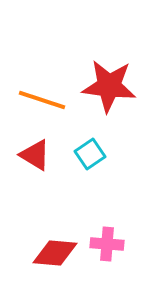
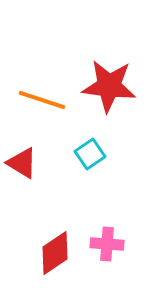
red triangle: moved 13 px left, 8 px down
red diamond: rotated 39 degrees counterclockwise
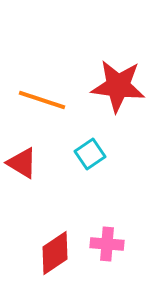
red star: moved 9 px right
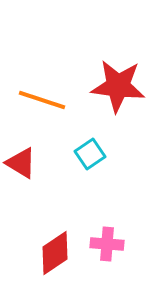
red triangle: moved 1 px left
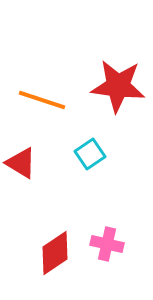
pink cross: rotated 8 degrees clockwise
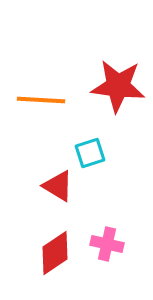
orange line: moved 1 px left; rotated 15 degrees counterclockwise
cyan square: moved 1 px up; rotated 16 degrees clockwise
red triangle: moved 37 px right, 23 px down
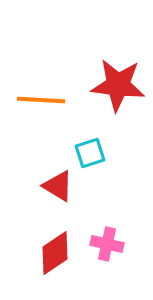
red star: moved 1 px up
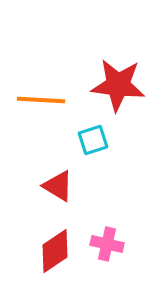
cyan square: moved 3 px right, 13 px up
red diamond: moved 2 px up
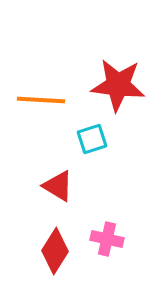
cyan square: moved 1 px left, 1 px up
pink cross: moved 5 px up
red diamond: rotated 24 degrees counterclockwise
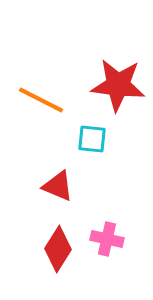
orange line: rotated 24 degrees clockwise
cyan square: rotated 24 degrees clockwise
red triangle: rotated 8 degrees counterclockwise
red diamond: moved 3 px right, 2 px up
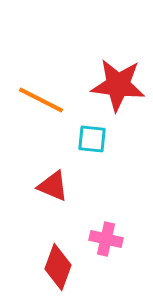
red triangle: moved 5 px left
pink cross: moved 1 px left
red diamond: moved 18 px down; rotated 12 degrees counterclockwise
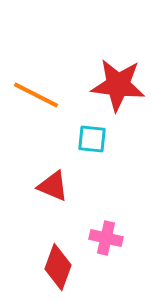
orange line: moved 5 px left, 5 px up
pink cross: moved 1 px up
